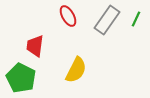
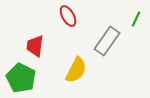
gray rectangle: moved 21 px down
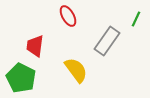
yellow semicircle: rotated 64 degrees counterclockwise
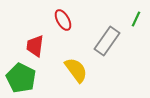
red ellipse: moved 5 px left, 4 px down
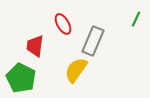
red ellipse: moved 4 px down
gray rectangle: moved 14 px left; rotated 12 degrees counterclockwise
yellow semicircle: rotated 108 degrees counterclockwise
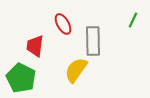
green line: moved 3 px left, 1 px down
gray rectangle: rotated 24 degrees counterclockwise
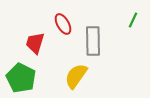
red trapezoid: moved 3 px up; rotated 10 degrees clockwise
yellow semicircle: moved 6 px down
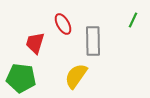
green pentagon: rotated 20 degrees counterclockwise
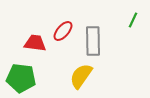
red ellipse: moved 7 px down; rotated 70 degrees clockwise
red trapezoid: rotated 80 degrees clockwise
yellow semicircle: moved 5 px right
